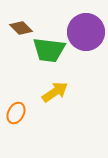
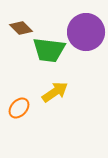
orange ellipse: moved 3 px right, 5 px up; rotated 15 degrees clockwise
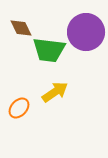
brown diamond: rotated 20 degrees clockwise
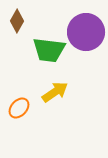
brown diamond: moved 4 px left, 7 px up; rotated 55 degrees clockwise
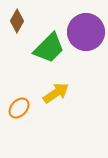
green trapezoid: moved 2 px up; rotated 52 degrees counterclockwise
yellow arrow: moved 1 px right, 1 px down
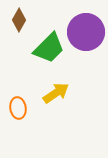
brown diamond: moved 2 px right, 1 px up
orange ellipse: moved 1 px left; rotated 50 degrees counterclockwise
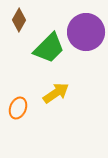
orange ellipse: rotated 30 degrees clockwise
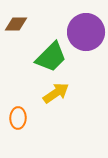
brown diamond: moved 3 px left, 4 px down; rotated 60 degrees clockwise
green trapezoid: moved 2 px right, 9 px down
orange ellipse: moved 10 px down; rotated 20 degrees counterclockwise
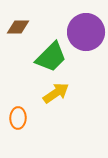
brown diamond: moved 2 px right, 3 px down
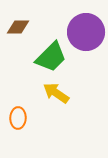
yellow arrow: rotated 112 degrees counterclockwise
